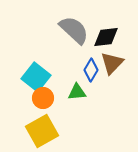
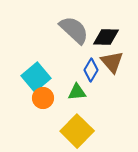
black diamond: rotated 8 degrees clockwise
brown triangle: moved 1 px up; rotated 25 degrees counterclockwise
cyan square: rotated 12 degrees clockwise
yellow square: moved 35 px right; rotated 16 degrees counterclockwise
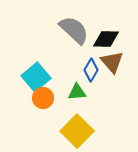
black diamond: moved 2 px down
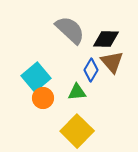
gray semicircle: moved 4 px left
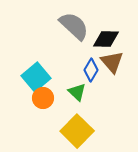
gray semicircle: moved 4 px right, 4 px up
green triangle: rotated 48 degrees clockwise
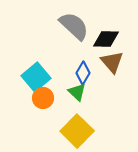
blue diamond: moved 8 px left, 3 px down
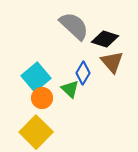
black diamond: moved 1 px left; rotated 16 degrees clockwise
green triangle: moved 7 px left, 3 px up
orange circle: moved 1 px left
yellow square: moved 41 px left, 1 px down
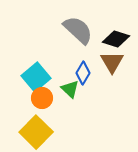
gray semicircle: moved 4 px right, 4 px down
black diamond: moved 11 px right
brown triangle: rotated 10 degrees clockwise
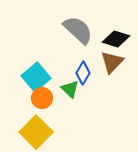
brown triangle: rotated 15 degrees clockwise
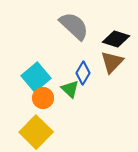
gray semicircle: moved 4 px left, 4 px up
orange circle: moved 1 px right
